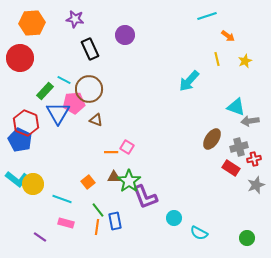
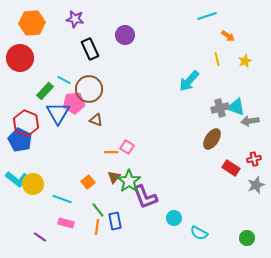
gray cross at (239, 147): moved 19 px left, 39 px up
brown triangle at (114, 177): rotated 48 degrees counterclockwise
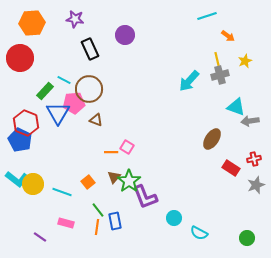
gray cross at (220, 108): moved 33 px up
cyan line at (62, 199): moved 7 px up
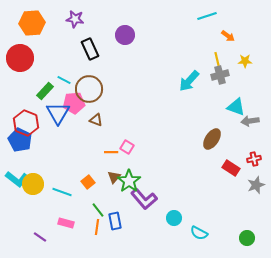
yellow star at (245, 61): rotated 24 degrees clockwise
purple L-shape at (145, 197): moved 1 px left, 2 px down; rotated 20 degrees counterclockwise
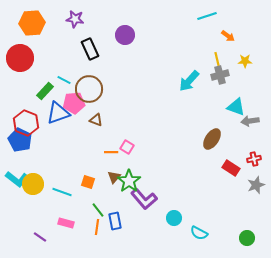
blue triangle at (58, 113): rotated 40 degrees clockwise
orange square at (88, 182): rotated 32 degrees counterclockwise
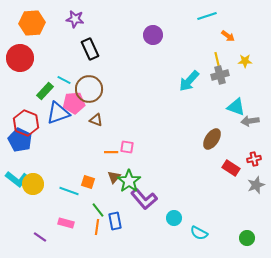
purple circle at (125, 35): moved 28 px right
pink square at (127, 147): rotated 24 degrees counterclockwise
cyan line at (62, 192): moved 7 px right, 1 px up
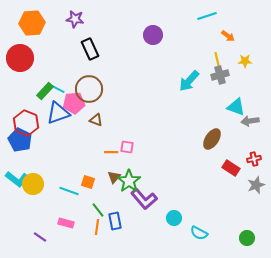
cyan line at (64, 80): moved 6 px left, 9 px down
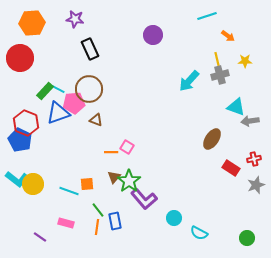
pink square at (127, 147): rotated 24 degrees clockwise
orange square at (88, 182): moved 1 px left, 2 px down; rotated 24 degrees counterclockwise
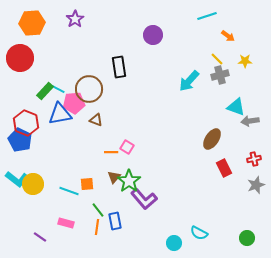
purple star at (75, 19): rotated 30 degrees clockwise
black rectangle at (90, 49): moved 29 px right, 18 px down; rotated 15 degrees clockwise
yellow line at (217, 59): rotated 32 degrees counterclockwise
blue triangle at (58, 113): moved 2 px right, 1 px down; rotated 10 degrees clockwise
red rectangle at (231, 168): moved 7 px left; rotated 30 degrees clockwise
cyan circle at (174, 218): moved 25 px down
